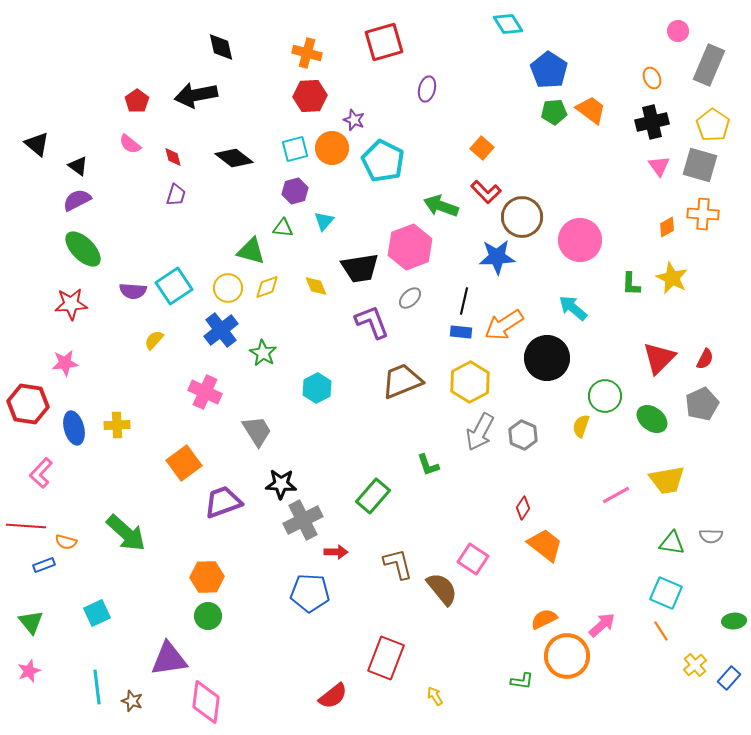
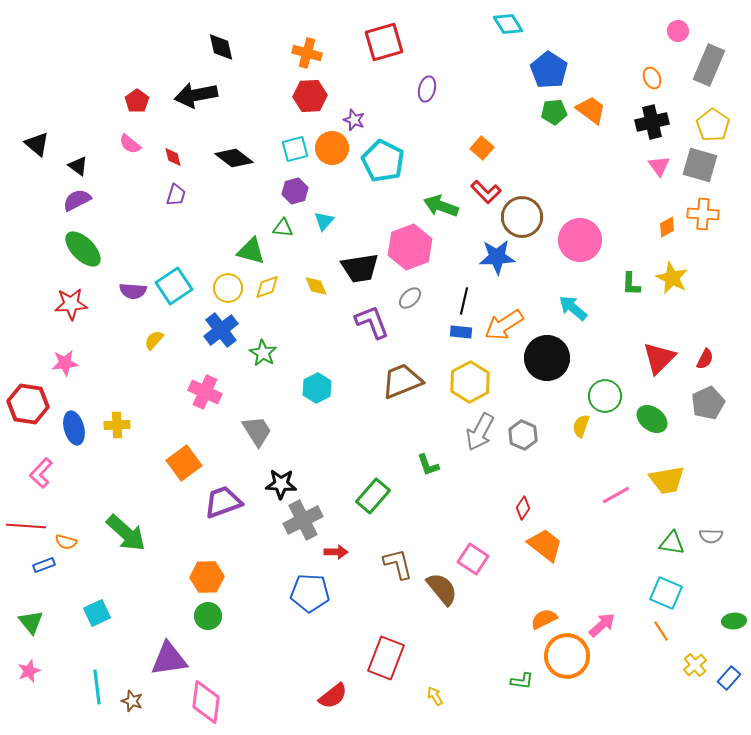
gray pentagon at (702, 404): moved 6 px right, 1 px up
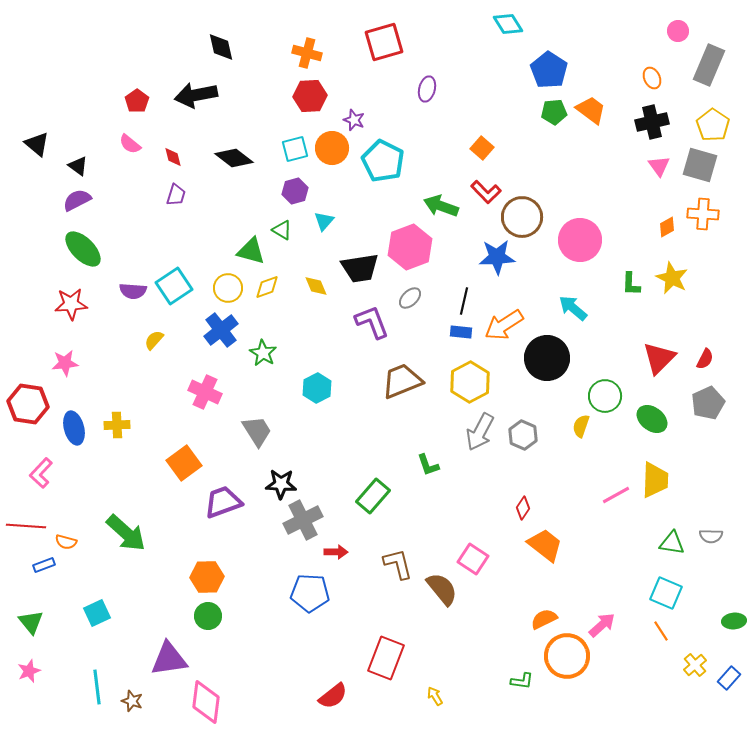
green triangle at (283, 228): moved 1 px left, 2 px down; rotated 25 degrees clockwise
yellow trapezoid at (667, 480): moved 12 px left; rotated 78 degrees counterclockwise
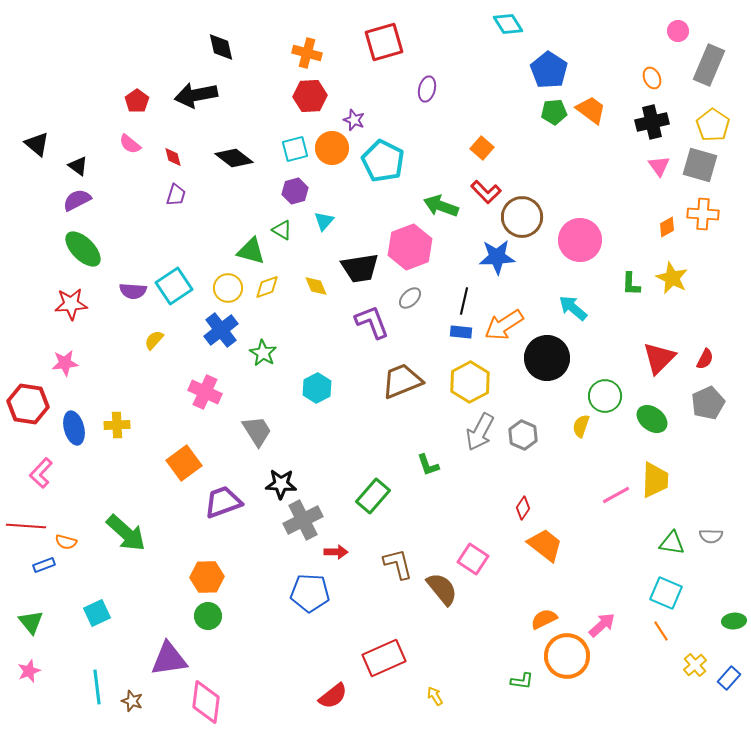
red rectangle at (386, 658): moved 2 px left; rotated 45 degrees clockwise
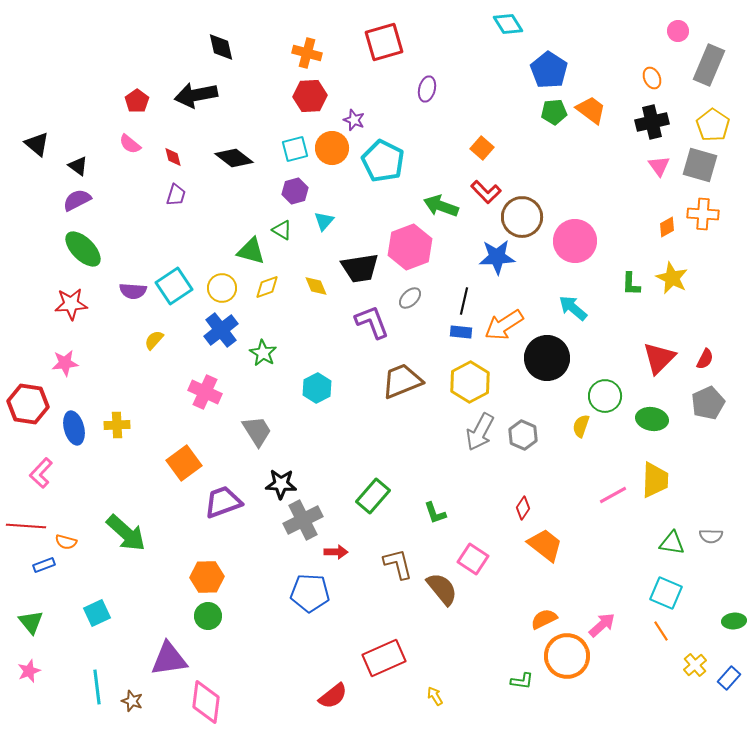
pink circle at (580, 240): moved 5 px left, 1 px down
yellow circle at (228, 288): moved 6 px left
green ellipse at (652, 419): rotated 28 degrees counterclockwise
green L-shape at (428, 465): moved 7 px right, 48 px down
pink line at (616, 495): moved 3 px left
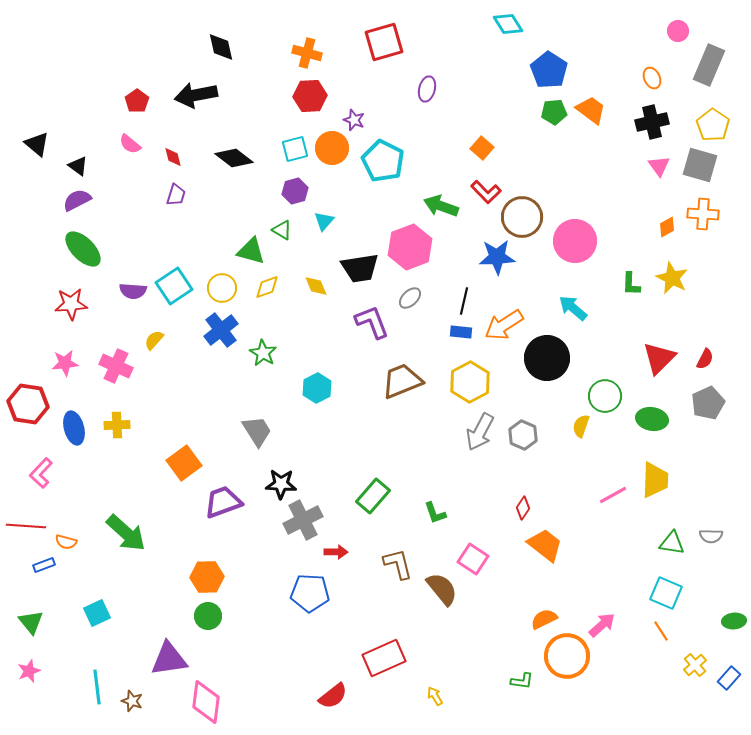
pink cross at (205, 392): moved 89 px left, 26 px up
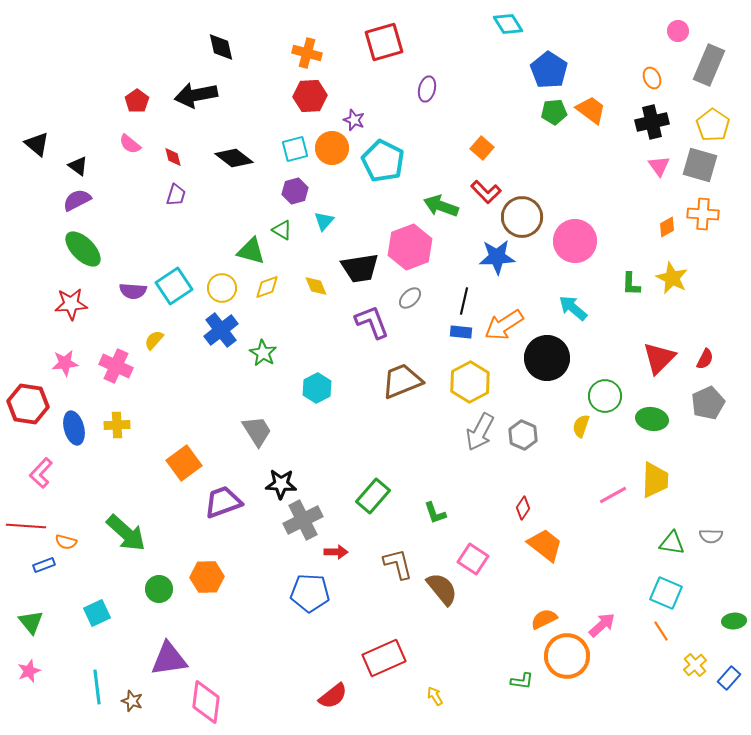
green circle at (208, 616): moved 49 px left, 27 px up
